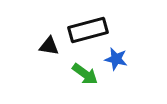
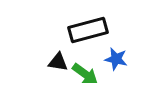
black triangle: moved 9 px right, 16 px down
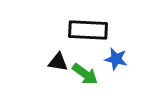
black rectangle: rotated 18 degrees clockwise
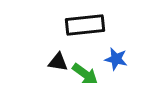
black rectangle: moved 3 px left, 5 px up; rotated 9 degrees counterclockwise
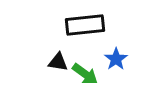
blue star: rotated 25 degrees clockwise
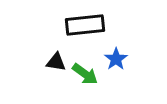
black triangle: moved 2 px left
